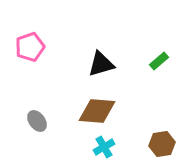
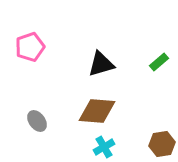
green rectangle: moved 1 px down
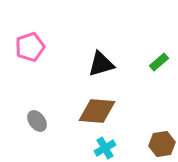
cyan cross: moved 1 px right, 1 px down
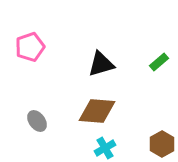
brown hexagon: rotated 20 degrees counterclockwise
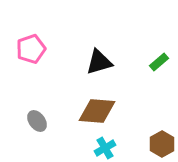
pink pentagon: moved 1 px right, 2 px down
black triangle: moved 2 px left, 2 px up
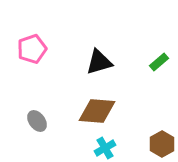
pink pentagon: moved 1 px right
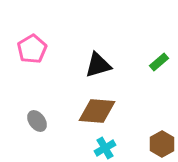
pink pentagon: rotated 12 degrees counterclockwise
black triangle: moved 1 px left, 3 px down
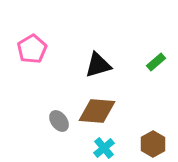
green rectangle: moved 3 px left
gray ellipse: moved 22 px right
brown hexagon: moved 9 px left
cyan cross: moved 1 px left; rotated 10 degrees counterclockwise
